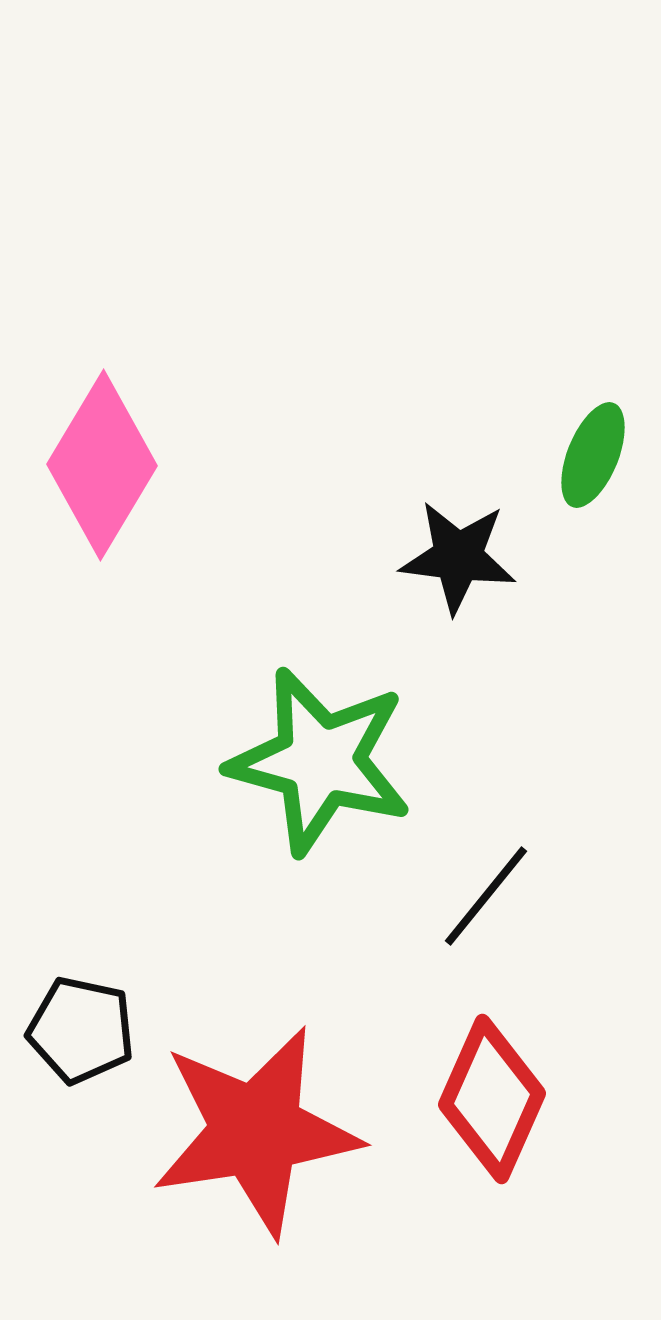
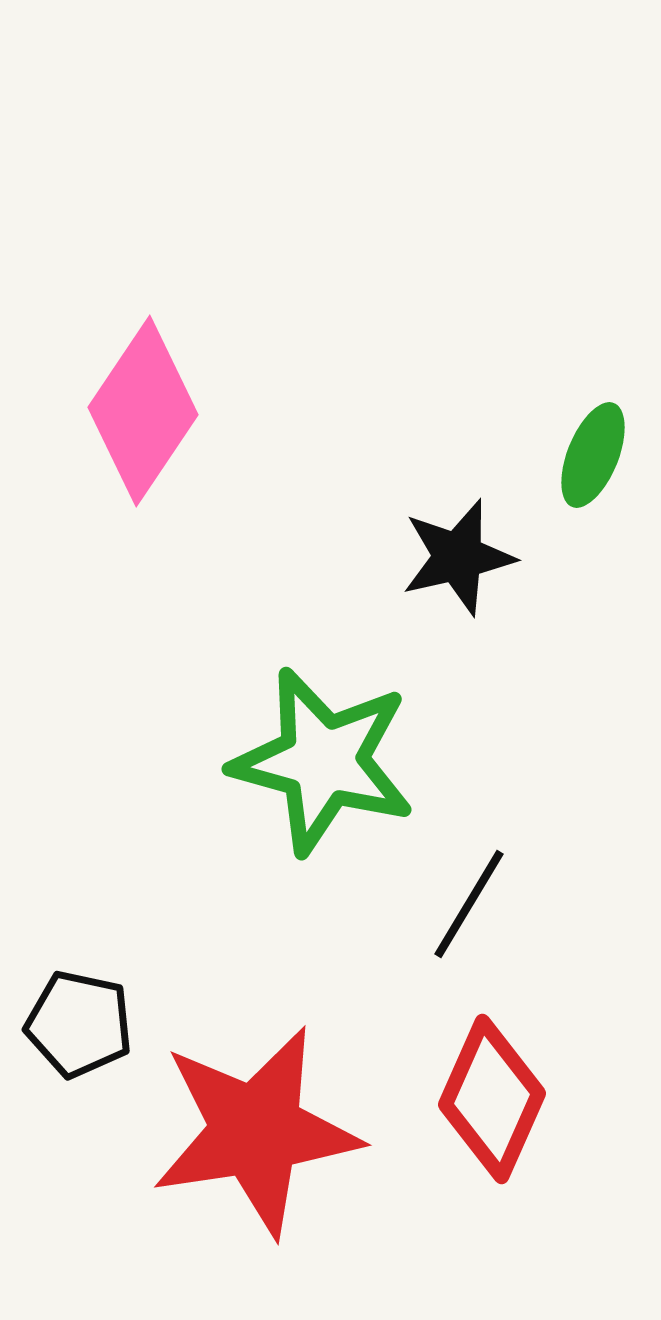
pink diamond: moved 41 px right, 54 px up; rotated 3 degrees clockwise
black star: rotated 20 degrees counterclockwise
green star: moved 3 px right
black line: moved 17 px left, 8 px down; rotated 8 degrees counterclockwise
black pentagon: moved 2 px left, 6 px up
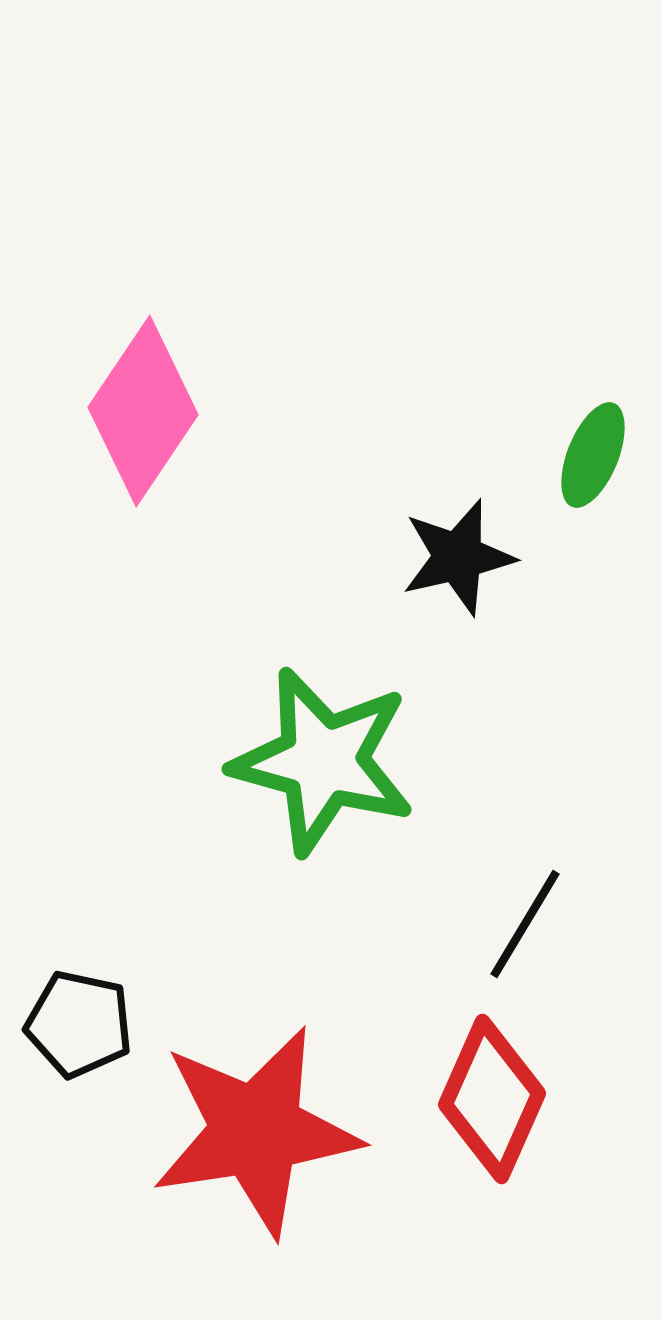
black line: moved 56 px right, 20 px down
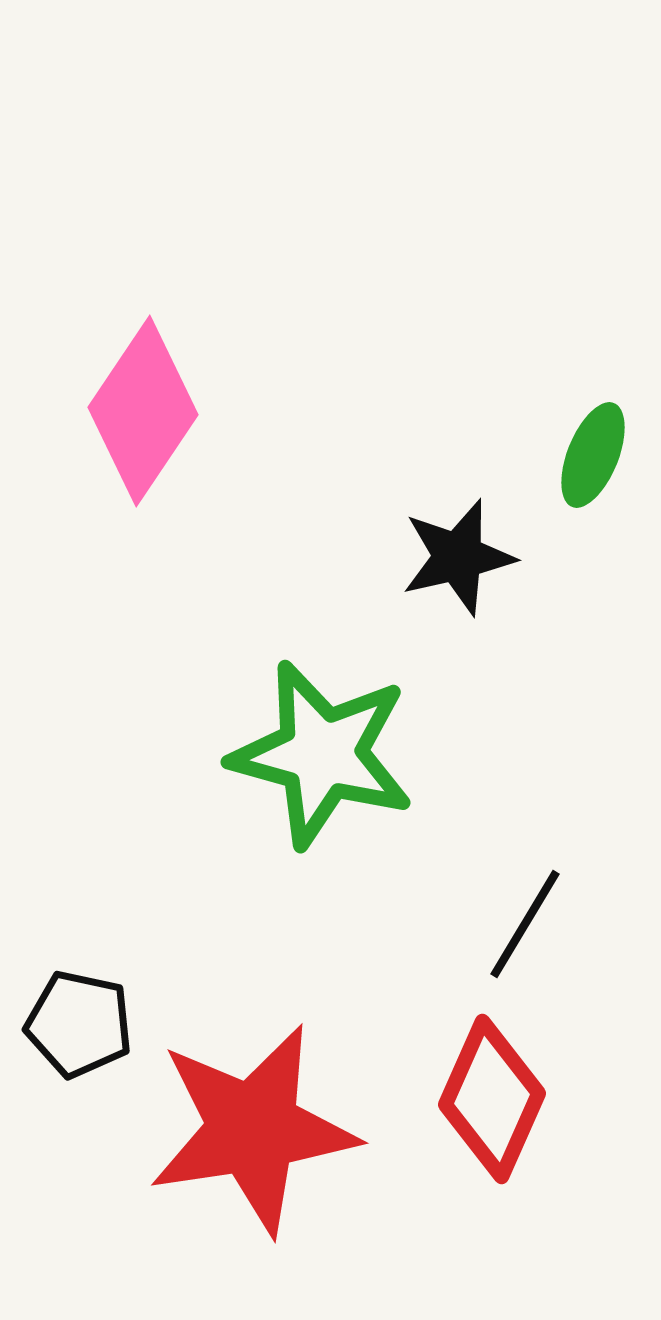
green star: moved 1 px left, 7 px up
red star: moved 3 px left, 2 px up
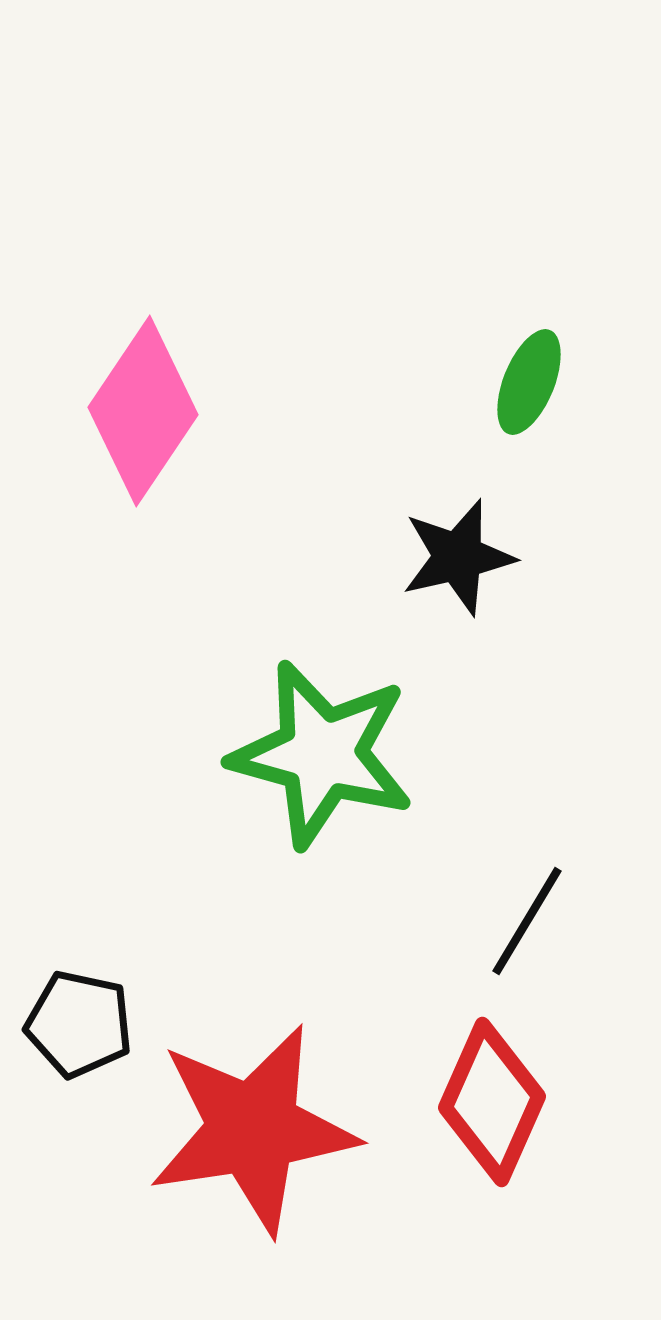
green ellipse: moved 64 px left, 73 px up
black line: moved 2 px right, 3 px up
red diamond: moved 3 px down
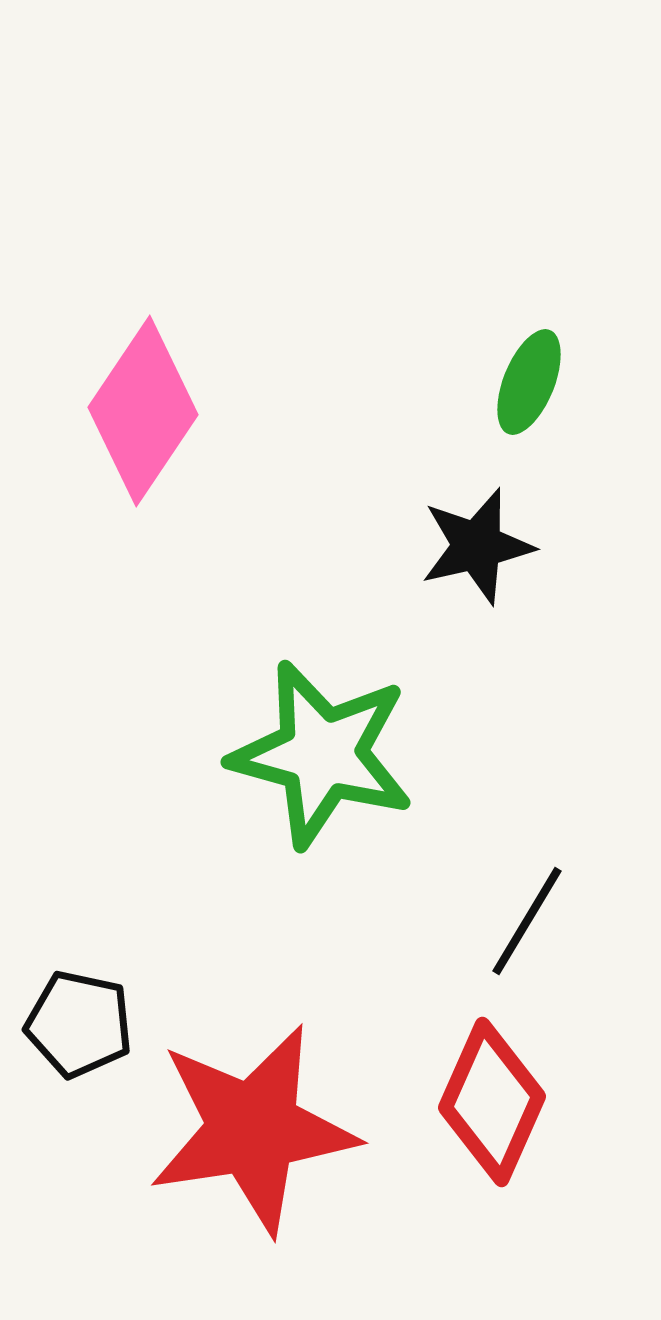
black star: moved 19 px right, 11 px up
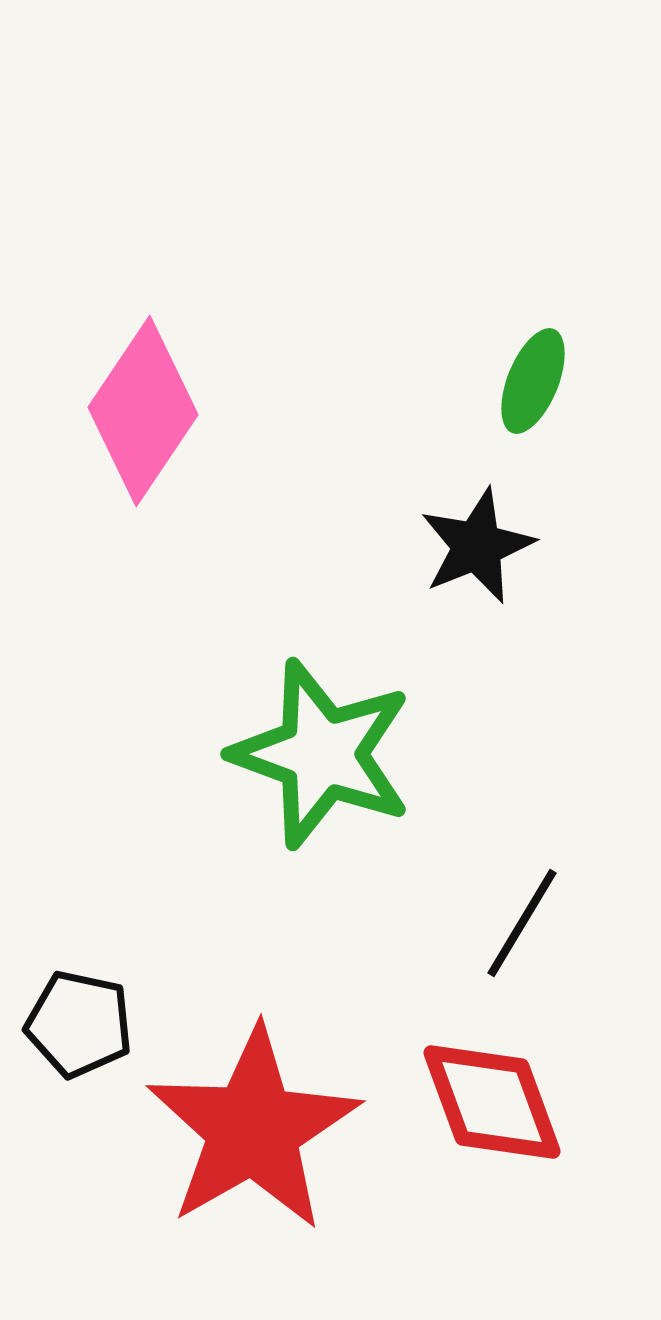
green ellipse: moved 4 px right, 1 px up
black star: rotated 9 degrees counterclockwise
green star: rotated 5 degrees clockwise
black line: moved 5 px left, 2 px down
red diamond: rotated 44 degrees counterclockwise
red star: rotated 21 degrees counterclockwise
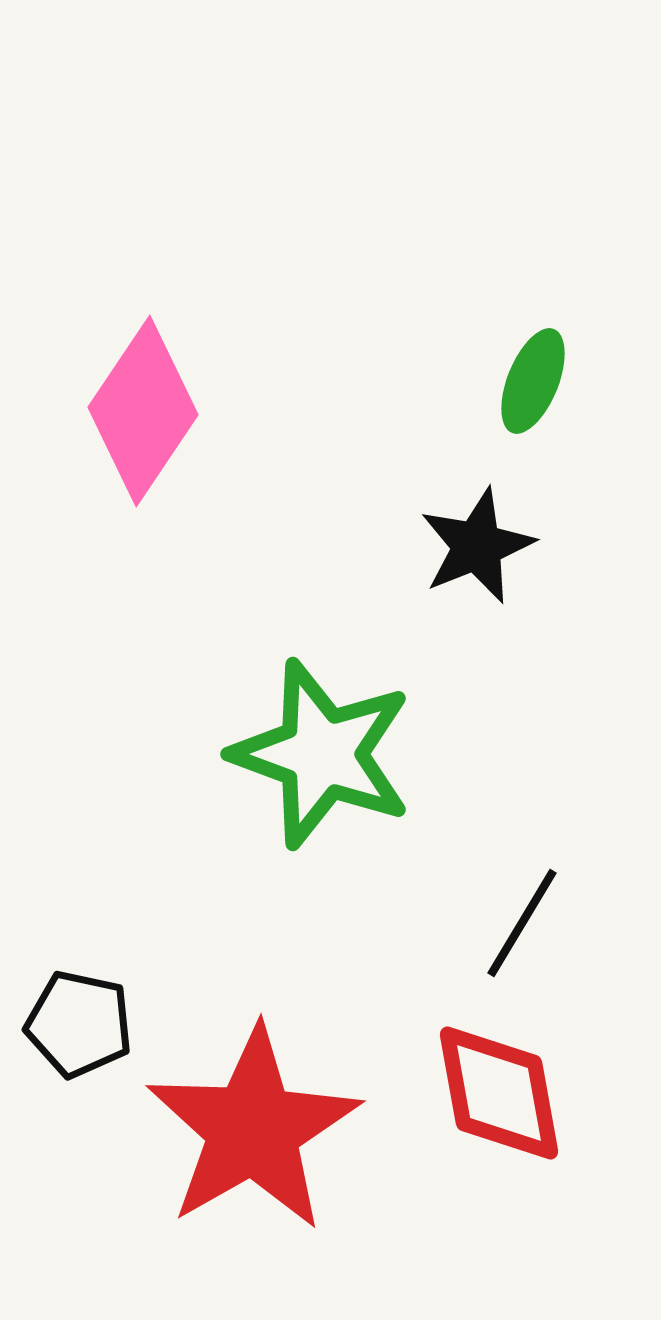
red diamond: moved 7 px right, 9 px up; rotated 10 degrees clockwise
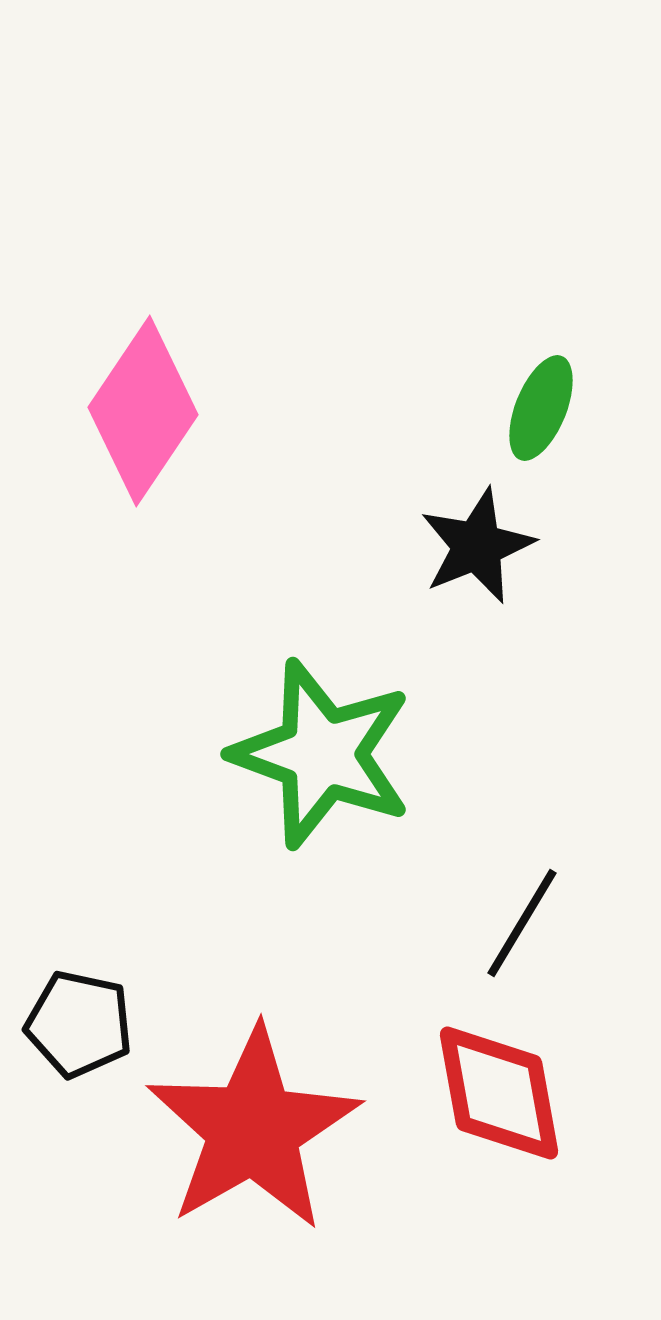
green ellipse: moved 8 px right, 27 px down
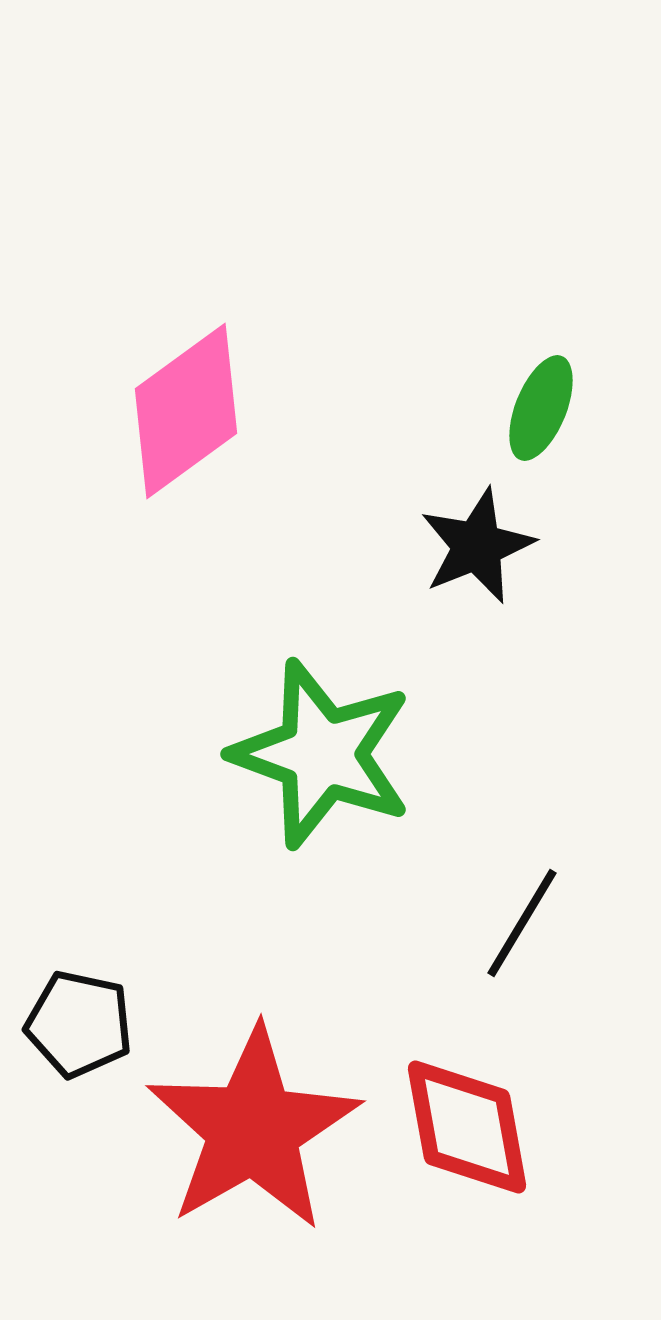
pink diamond: moved 43 px right; rotated 20 degrees clockwise
red diamond: moved 32 px left, 34 px down
